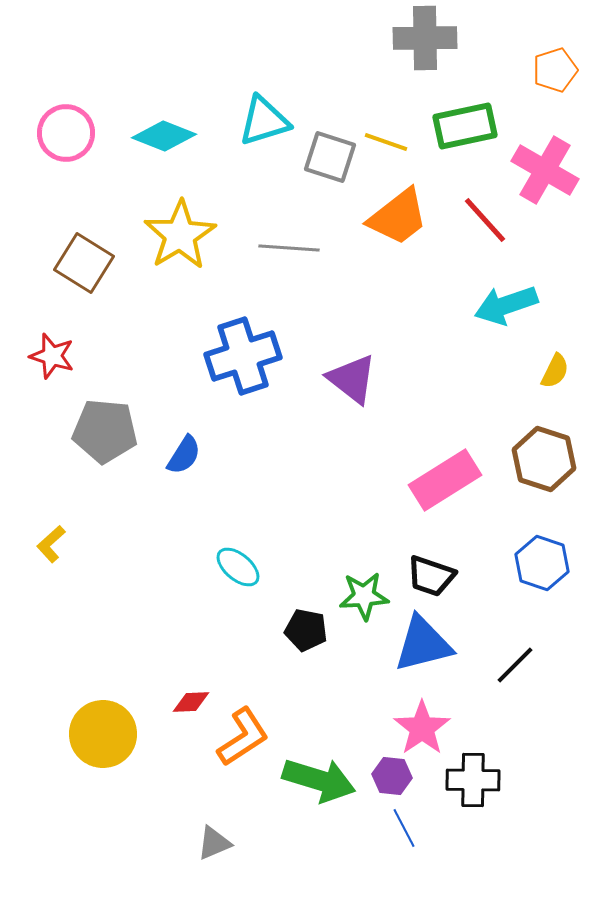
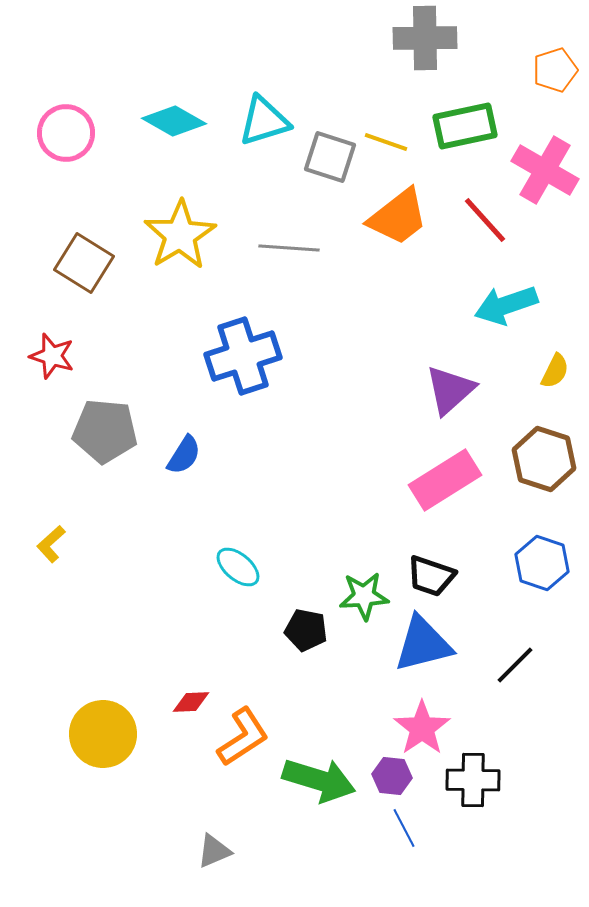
cyan diamond: moved 10 px right, 15 px up; rotated 8 degrees clockwise
purple triangle: moved 98 px right, 11 px down; rotated 40 degrees clockwise
gray triangle: moved 8 px down
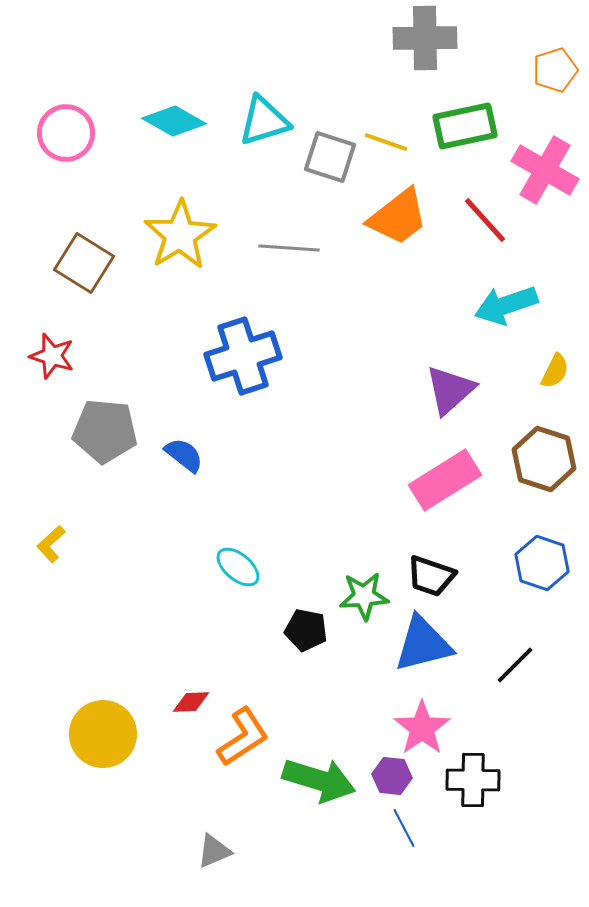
blue semicircle: rotated 84 degrees counterclockwise
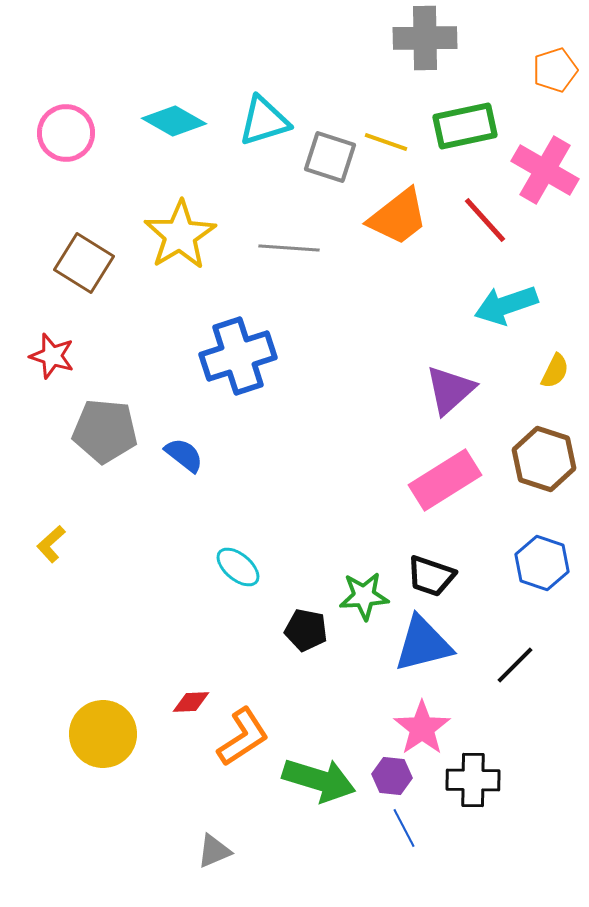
blue cross: moved 5 px left
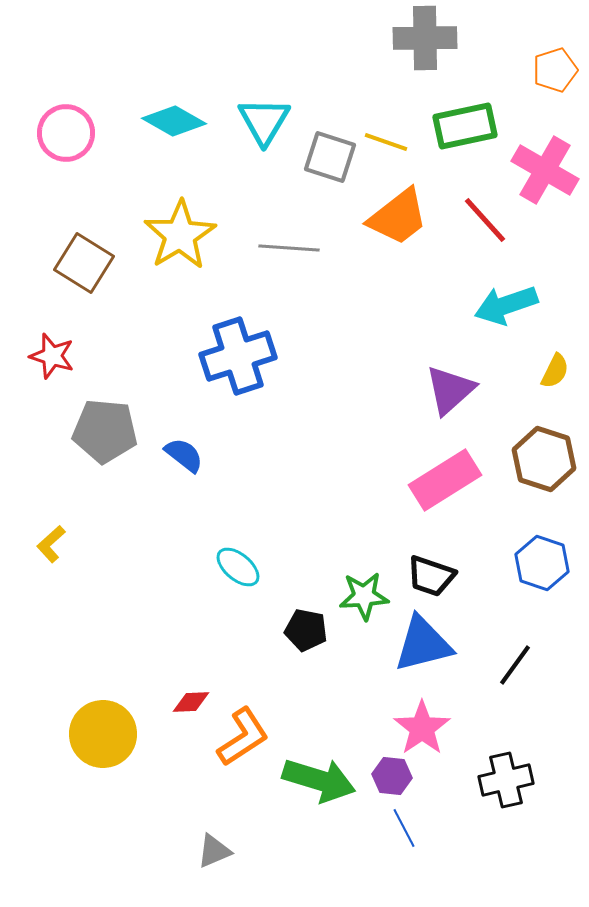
cyan triangle: rotated 42 degrees counterclockwise
black line: rotated 9 degrees counterclockwise
black cross: moved 33 px right; rotated 14 degrees counterclockwise
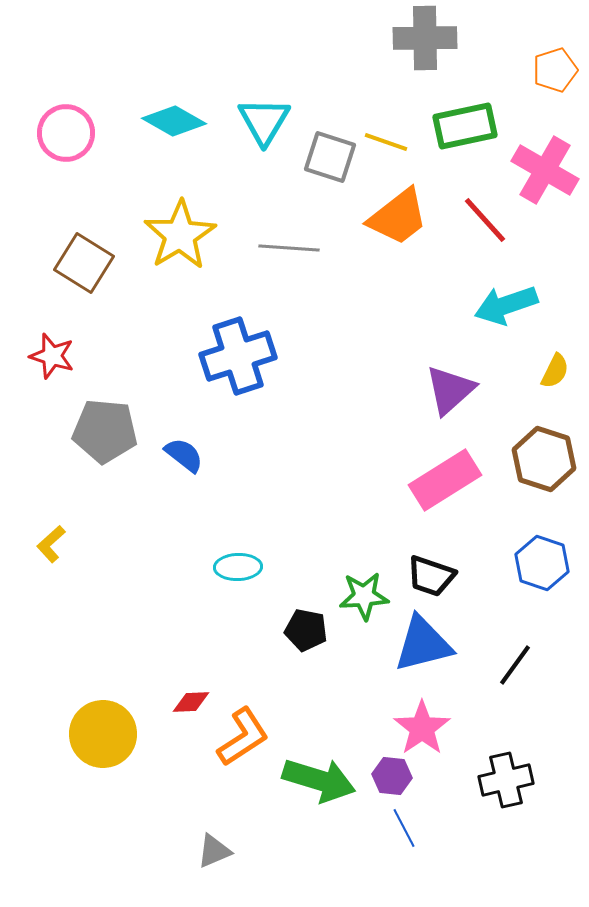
cyan ellipse: rotated 42 degrees counterclockwise
